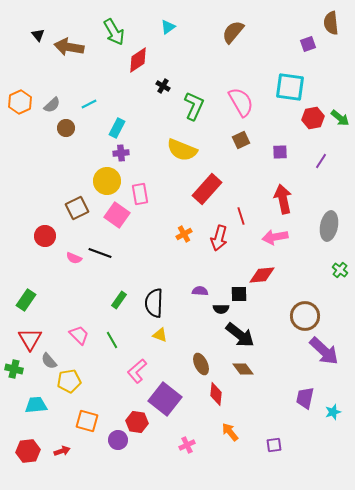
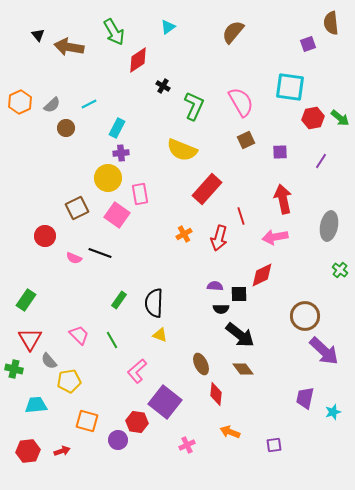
brown square at (241, 140): moved 5 px right
yellow circle at (107, 181): moved 1 px right, 3 px up
red diamond at (262, 275): rotated 20 degrees counterclockwise
purple semicircle at (200, 291): moved 15 px right, 5 px up
purple square at (165, 399): moved 3 px down
orange arrow at (230, 432): rotated 30 degrees counterclockwise
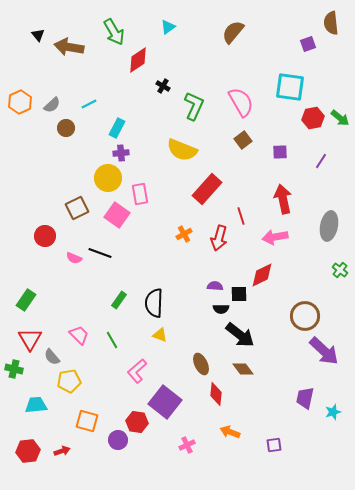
brown square at (246, 140): moved 3 px left; rotated 12 degrees counterclockwise
gray semicircle at (49, 361): moved 3 px right, 4 px up
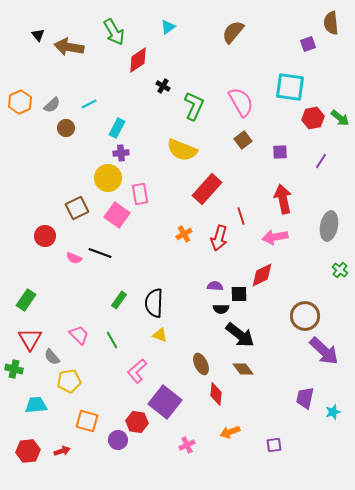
orange arrow at (230, 432): rotated 42 degrees counterclockwise
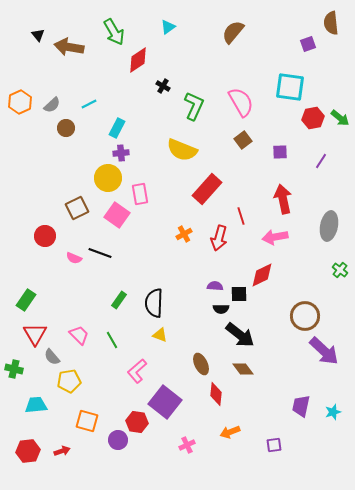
red triangle at (30, 339): moved 5 px right, 5 px up
purple trapezoid at (305, 398): moved 4 px left, 8 px down
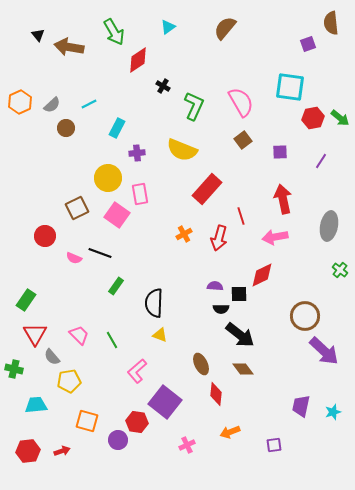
brown semicircle at (233, 32): moved 8 px left, 4 px up
purple cross at (121, 153): moved 16 px right
green rectangle at (119, 300): moved 3 px left, 14 px up
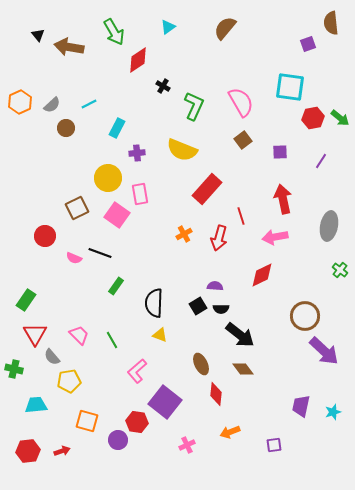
black square at (239, 294): moved 41 px left, 12 px down; rotated 30 degrees counterclockwise
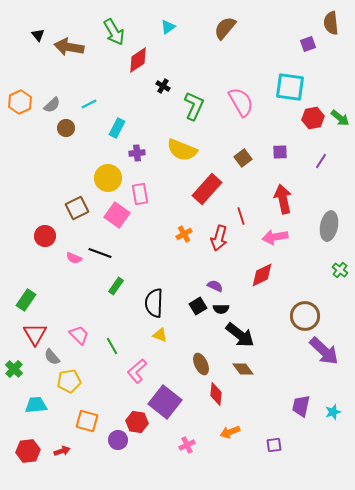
brown square at (243, 140): moved 18 px down
purple semicircle at (215, 286): rotated 21 degrees clockwise
green line at (112, 340): moved 6 px down
green cross at (14, 369): rotated 30 degrees clockwise
